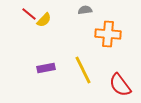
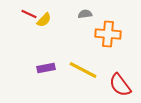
gray semicircle: moved 4 px down
red line: rotated 14 degrees counterclockwise
yellow line: rotated 36 degrees counterclockwise
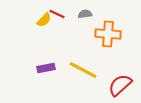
red line: moved 28 px right
red semicircle: rotated 85 degrees clockwise
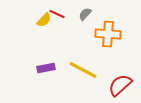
gray semicircle: rotated 40 degrees counterclockwise
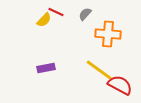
red line: moved 1 px left, 2 px up
yellow line: moved 16 px right; rotated 8 degrees clockwise
red semicircle: rotated 70 degrees clockwise
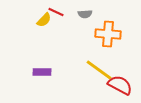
gray semicircle: rotated 136 degrees counterclockwise
purple rectangle: moved 4 px left, 4 px down; rotated 12 degrees clockwise
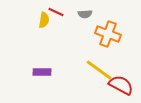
yellow semicircle: rotated 35 degrees counterclockwise
orange cross: rotated 15 degrees clockwise
red semicircle: moved 1 px right
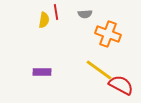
red line: rotated 56 degrees clockwise
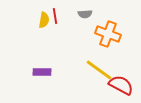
red line: moved 1 px left, 4 px down
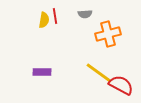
orange cross: rotated 35 degrees counterclockwise
yellow line: moved 3 px down
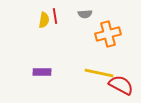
yellow line: rotated 24 degrees counterclockwise
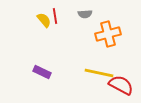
yellow semicircle: rotated 49 degrees counterclockwise
purple rectangle: rotated 24 degrees clockwise
